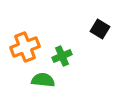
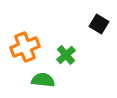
black square: moved 1 px left, 5 px up
green cross: moved 4 px right, 1 px up; rotated 18 degrees counterclockwise
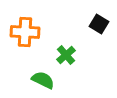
orange cross: moved 15 px up; rotated 24 degrees clockwise
green semicircle: rotated 20 degrees clockwise
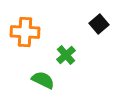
black square: rotated 18 degrees clockwise
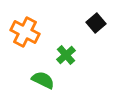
black square: moved 3 px left, 1 px up
orange cross: rotated 24 degrees clockwise
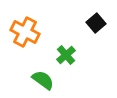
green semicircle: rotated 10 degrees clockwise
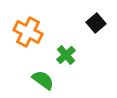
orange cross: moved 3 px right
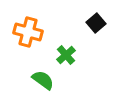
orange cross: rotated 12 degrees counterclockwise
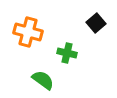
green cross: moved 1 px right, 2 px up; rotated 36 degrees counterclockwise
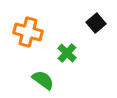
green cross: rotated 30 degrees clockwise
